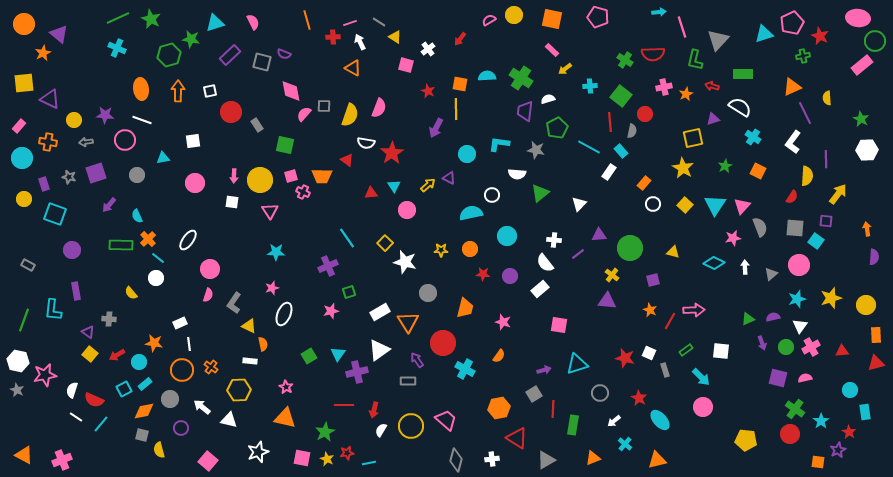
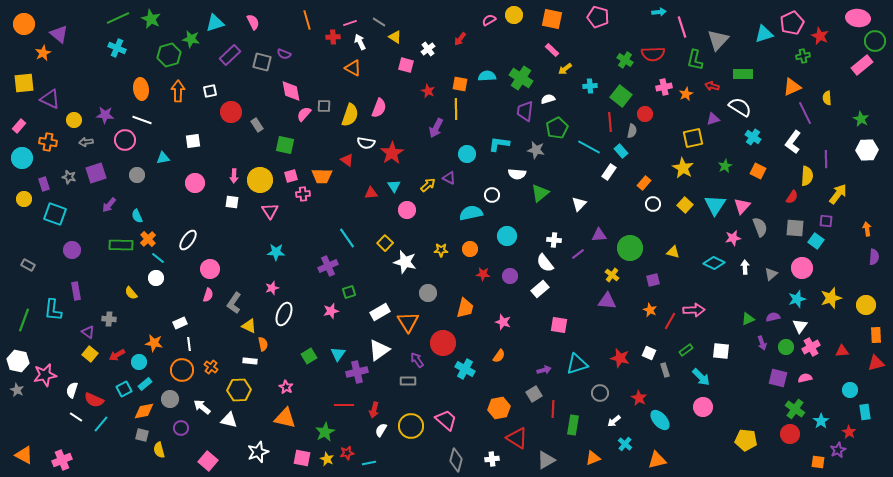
pink cross at (303, 192): moved 2 px down; rotated 32 degrees counterclockwise
pink circle at (799, 265): moved 3 px right, 3 px down
red star at (625, 358): moved 5 px left
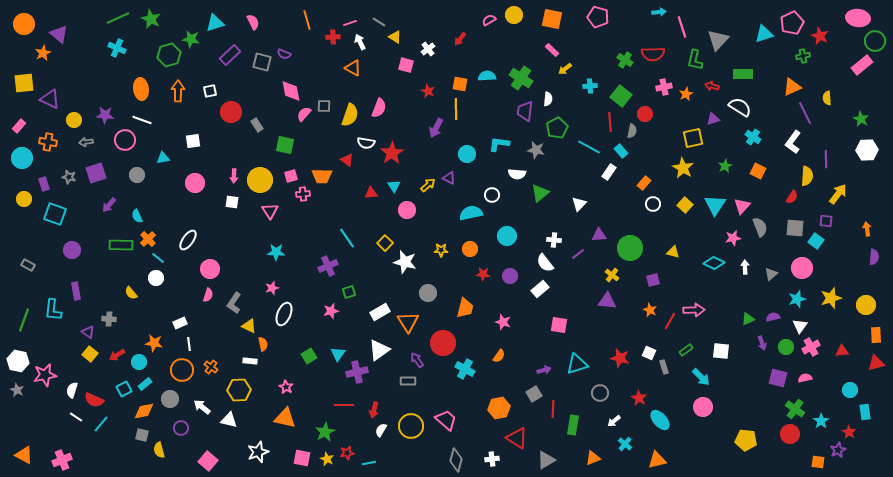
white semicircle at (548, 99): rotated 112 degrees clockwise
gray rectangle at (665, 370): moved 1 px left, 3 px up
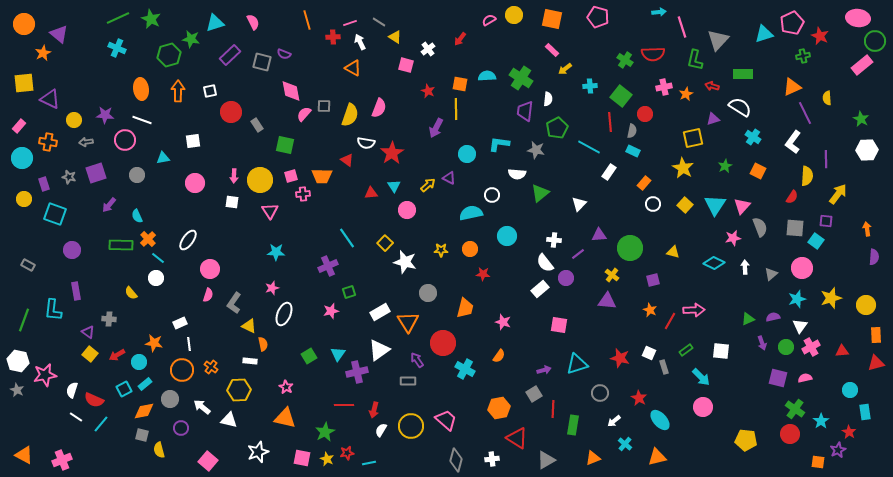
cyan rectangle at (621, 151): moved 12 px right; rotated 24 degrees counterclockwise
purple circle at (510, 276): moved 56 px right, 2 px down
orange triangle at (657, 460): moved 3 px up
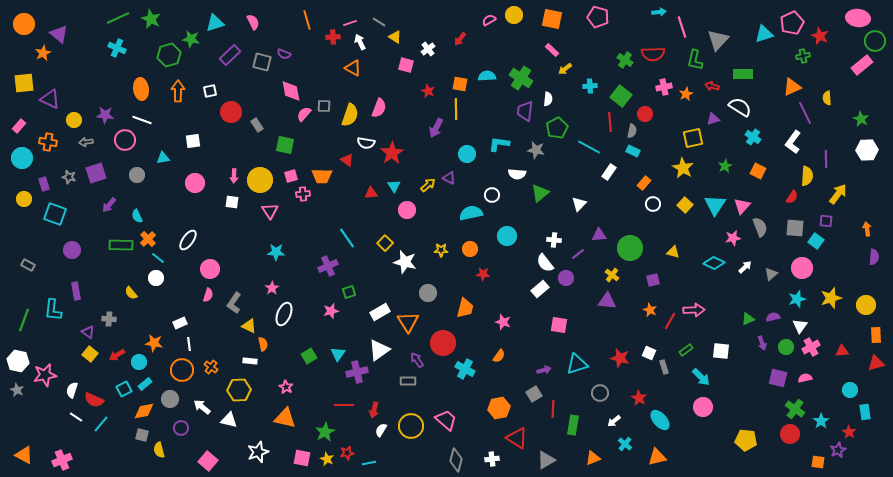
white arrow at (745, 267): rotated 48 degrees clockwise
pink star at (272, 288): rotated 16 degrees counterclockwise
